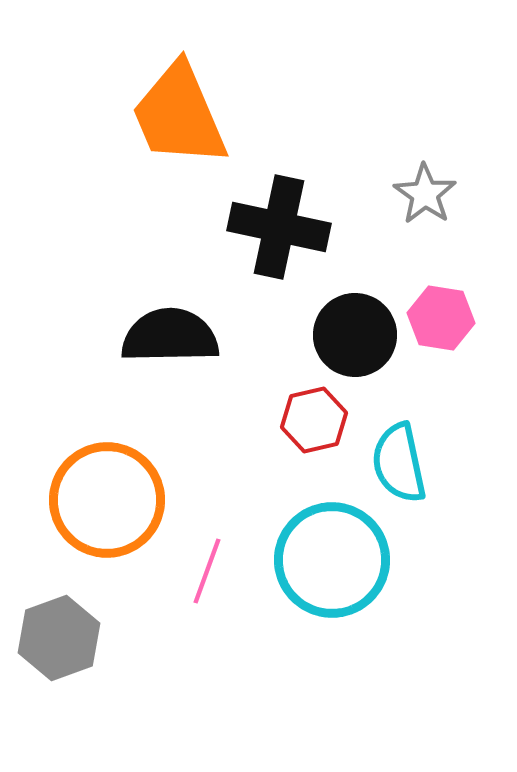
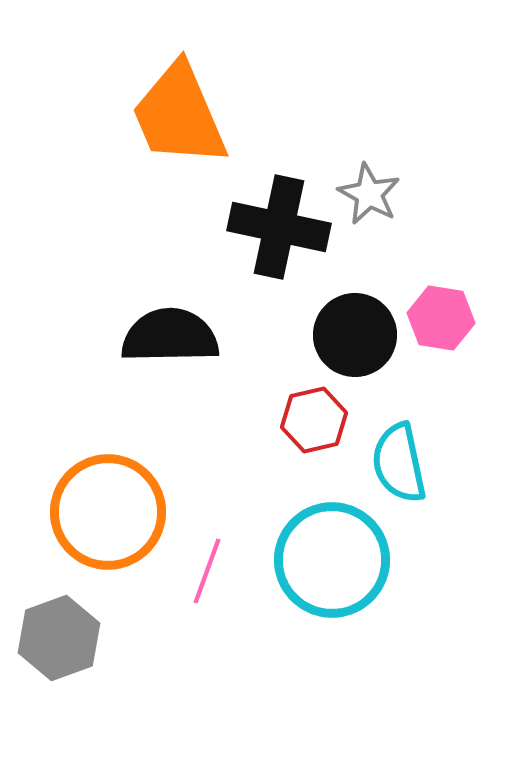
gray star: moved 56 px left; rotated 6 degrees counterclockwise
orange circle: moved 1 px right, 12 px down
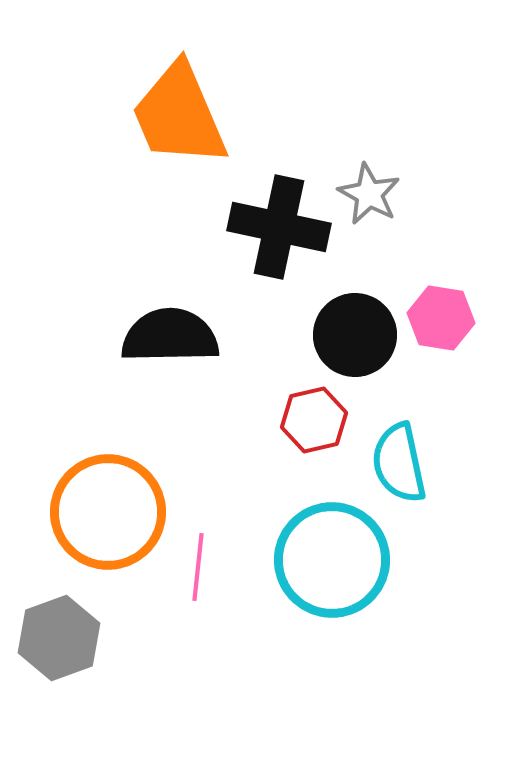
pink line: moved 9 px left, 4 px up; rotated 14 degrees counterclockwise
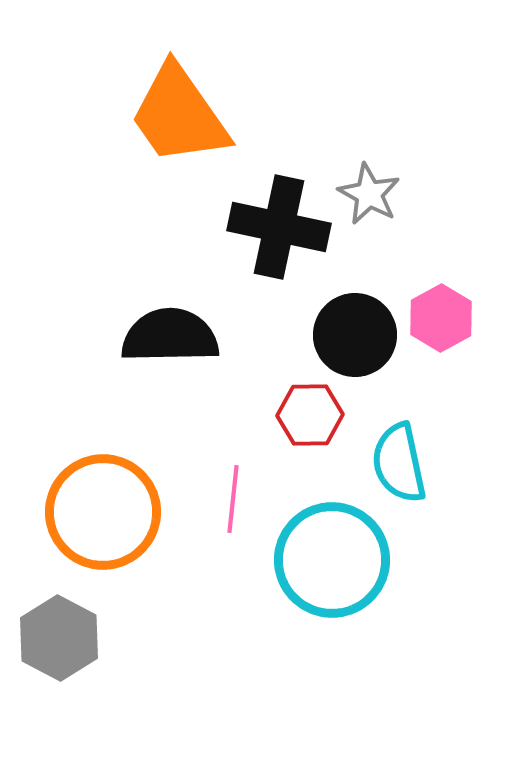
orange trapezoid: rotated 12 degrees counterclockwise
pink hexagon: rotated 22 degrees clockwise
red hexagon: moved 4 px left, 5 px up; rotated 12 degrees clockwise
orange circle: moved 5 px left
pink line: moved 35 px right, 68 px up
gray hexagon: rotated 12 degrees counterclockwise
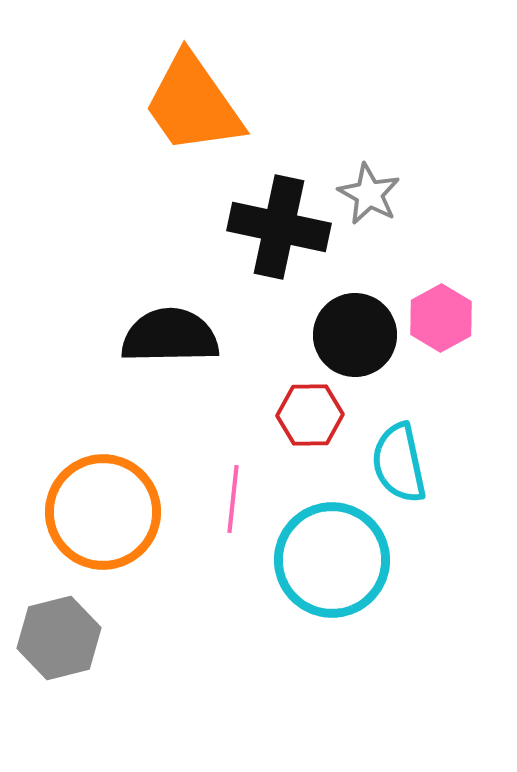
orange trapezoid: moved 14 px right, 11 px up
gray hexagon: rotated 18 degrees clockwise
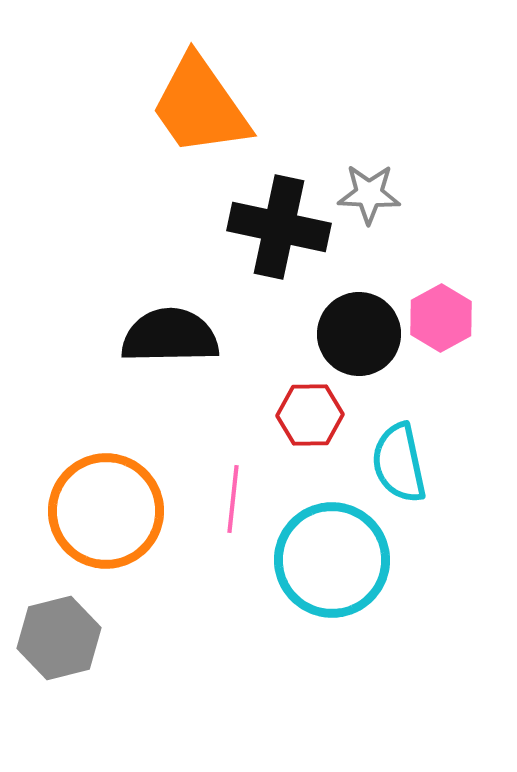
orange trapezoid: moved 7 px right, 2 px down
gray star: rotated 26 degrees counterclockwise
black circle: moved 4 px right, 1 px up
orange circle: moved 3 px right, 1 px up
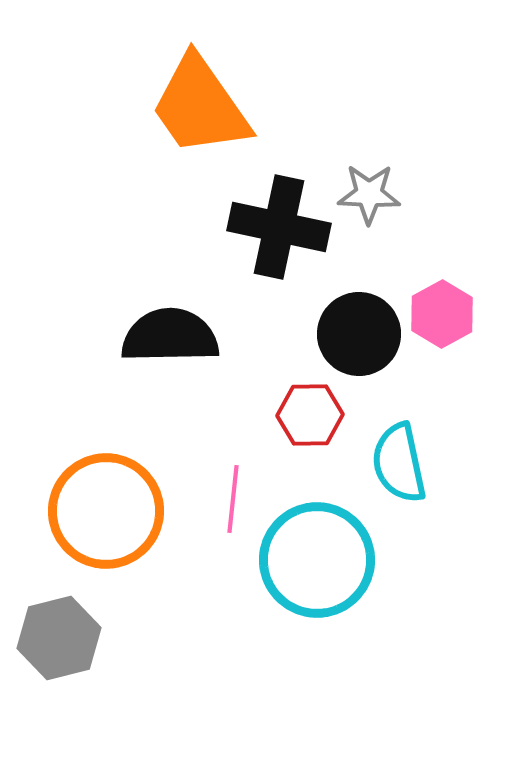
pink hexagon: moved 1 px right, 4 px up
cyan circle: moved 15 px left
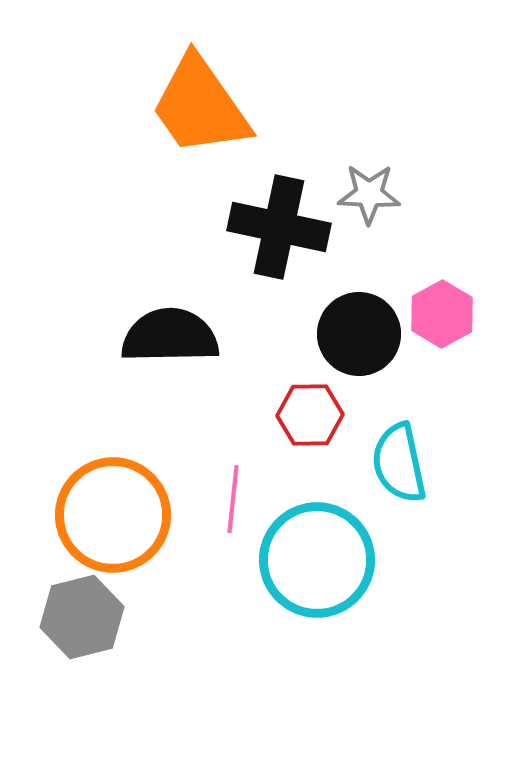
orange circle: moved 7 px right, 4 px down
gray hexagon: moved 23 px right, 21 px up
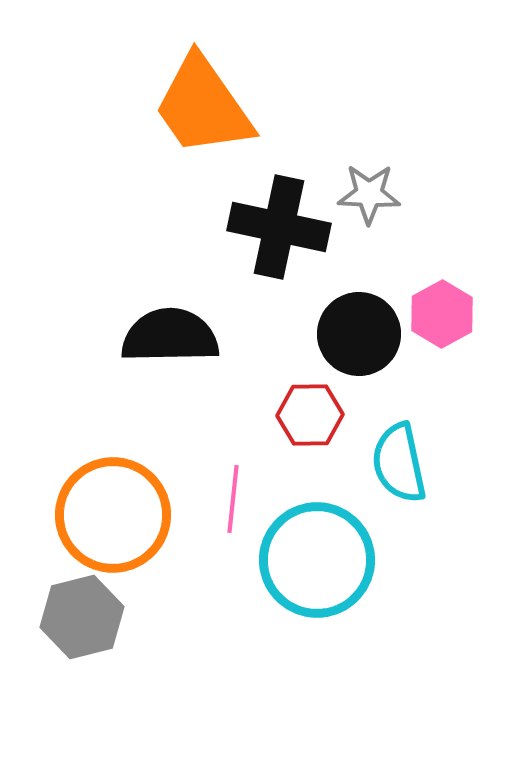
orange trapezoid: moved 3 px right
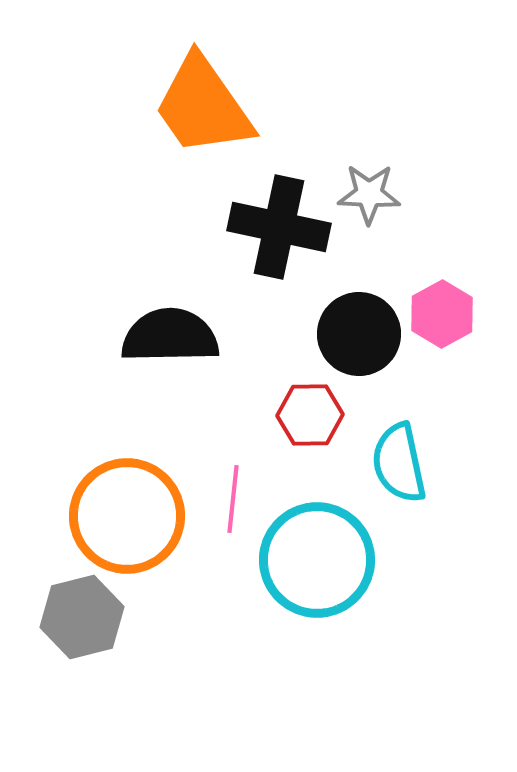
orange circle: moved 14 px right, 1 px down
